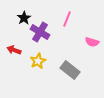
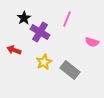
yellow star: moved 6 px right, 1 px down
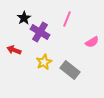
pink semicircle: rotated 48 degrees counterclockwise
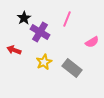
gray rectangle: moved 2 px right, 2 px up
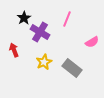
red arrow: rotated 48 degrees clockwise
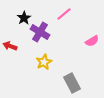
pink line: moved 3 px left, 5 px up; rotated 28 degrees clockwise
pink semicircle: moved 1 px up
red arrow: moved 4 px left, 4 px up; rotated 48 degrees counterclockwise
gray rectangle: moved 15 px down; rotated 24 degrees clockwise
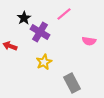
pink semicircle: moved 3 px left; rotated 40 degrees clockwise
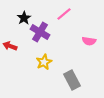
gray rectangle: moved 3 px up
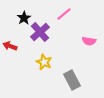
purple cross: rotated 18 degrees clockwise
yellow star: rotated 21 degrees counterclockwise
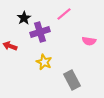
purple cross: rotated 24 degrees clockwise
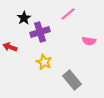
pink line: moved 4 px right
red arrow: moved 1 px down
gray rectangle: rotated 12 degrees counterclockwise
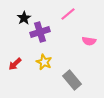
red arrow: moved 5 px right, 17 px down; rotated 64 degrees counterclockwise
